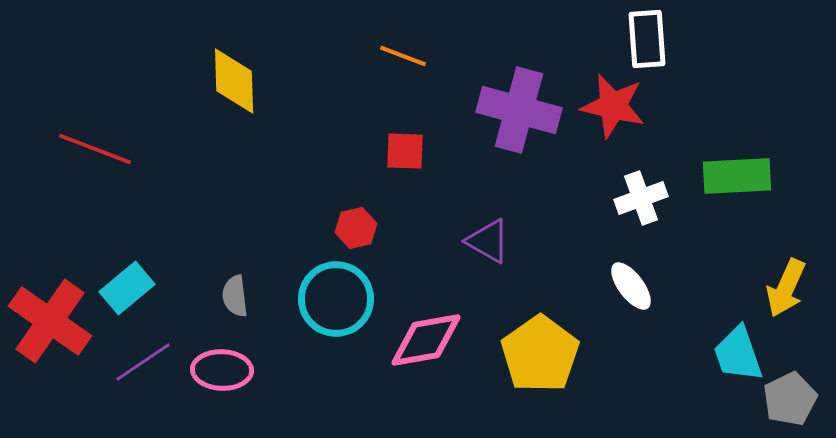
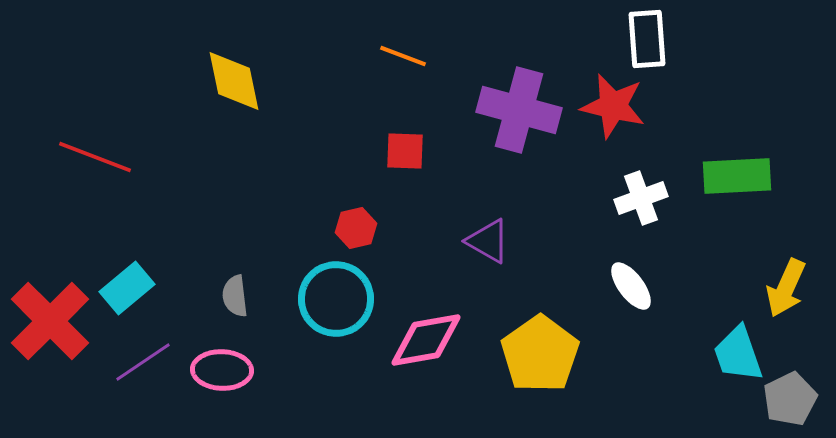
yellow diamond: rotated 10 degrees counterclockwise
red line: moved 8 px down
red cross: rotated 10 degrees clockwise
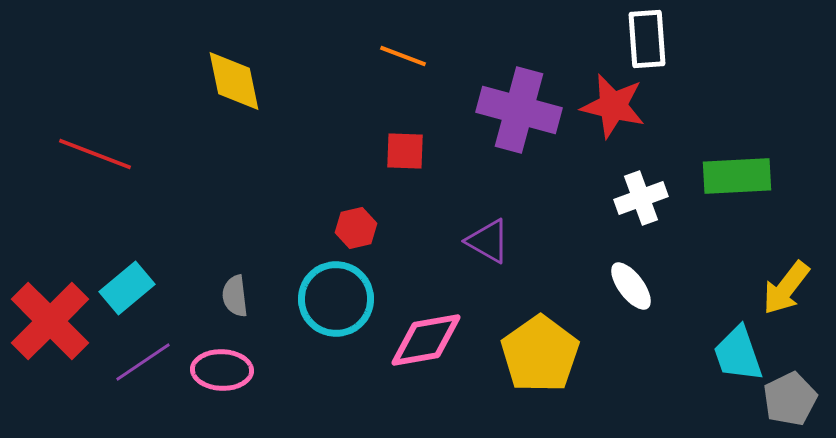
red line: moved 3 px up
yellow arrow: rotated 14 degrees clockwise
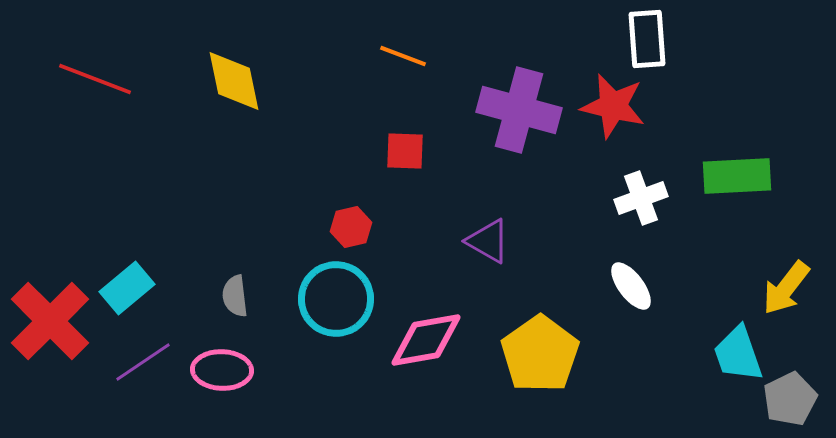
red line: moved 75 px up
red hexagon: moved 5 px left, 1 px up
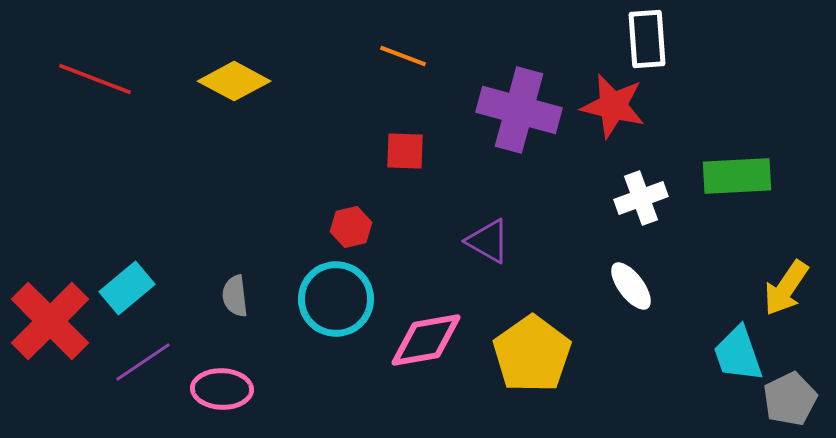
yellow diamond: rotated 50 degrees counterclockwise
yellow arrow: rotated 4 degrees counterclockwise
yellow pentagon: moved 8 px left
pink ellipse: moved 19 px down
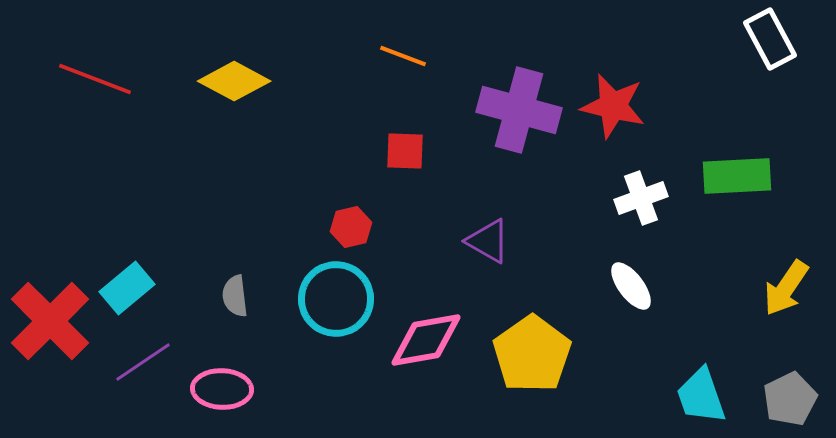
white rectangle: moved 123 px right; rotated 24 degrees counterclockwise
cyan trapezoid: moved 37 px left, 42 px down
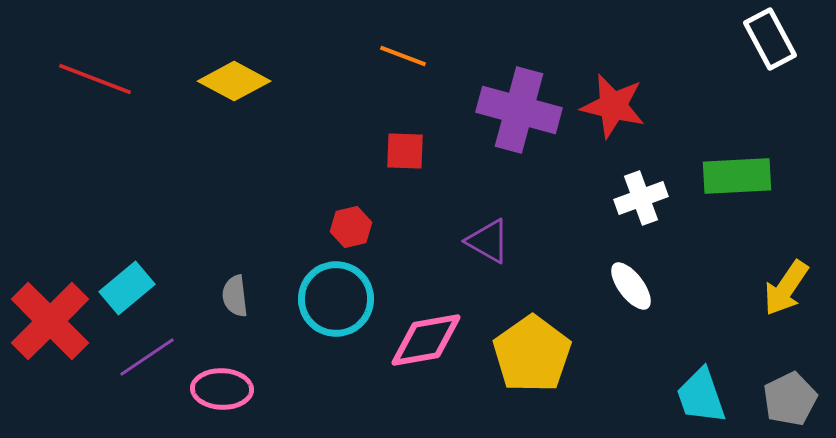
purple line: moved 4 px right, 5 px up
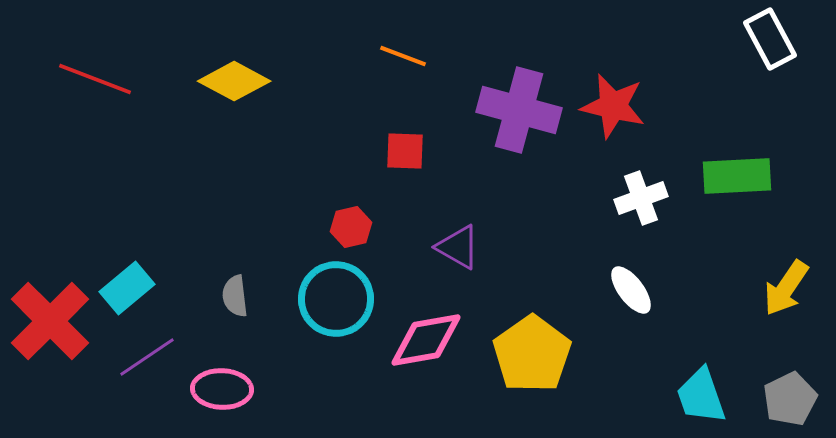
purple triangle: moved 30 px left, 6 px down
white ellipse: moved 4 px down
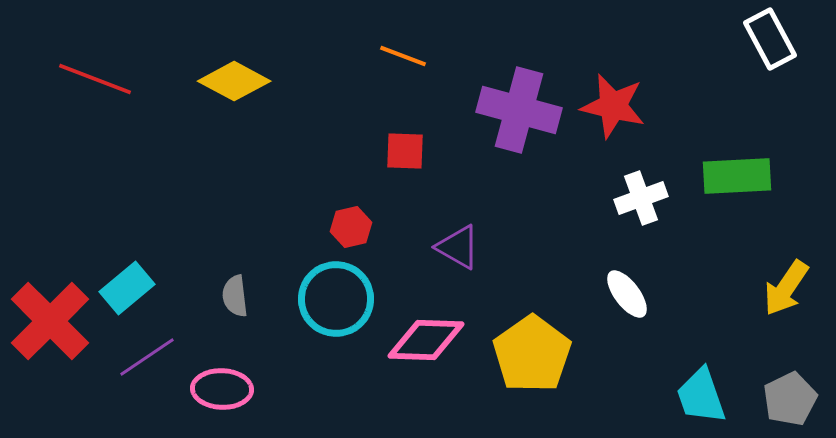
white ellipse: moved 4 px left, 4 px down
pink diamond: rotated 12 degrees clockwise
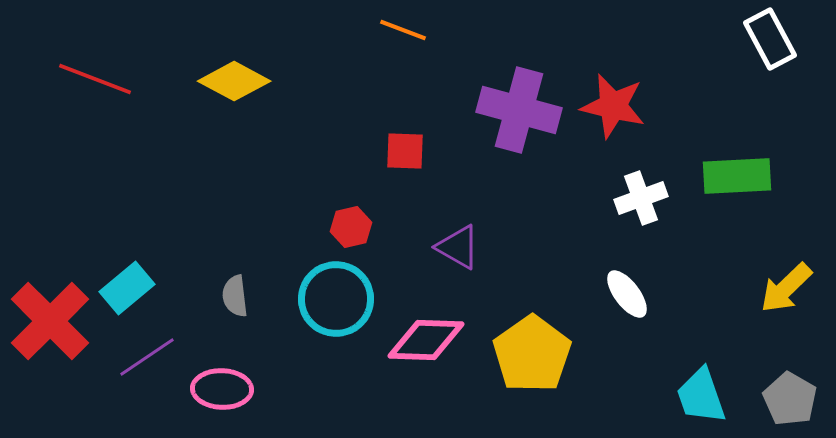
orange line: moved 26 px up
yellow arrow: rotated 12 degrees clockwise
gray pentagon: rotated 16 degrees counterclockwise
